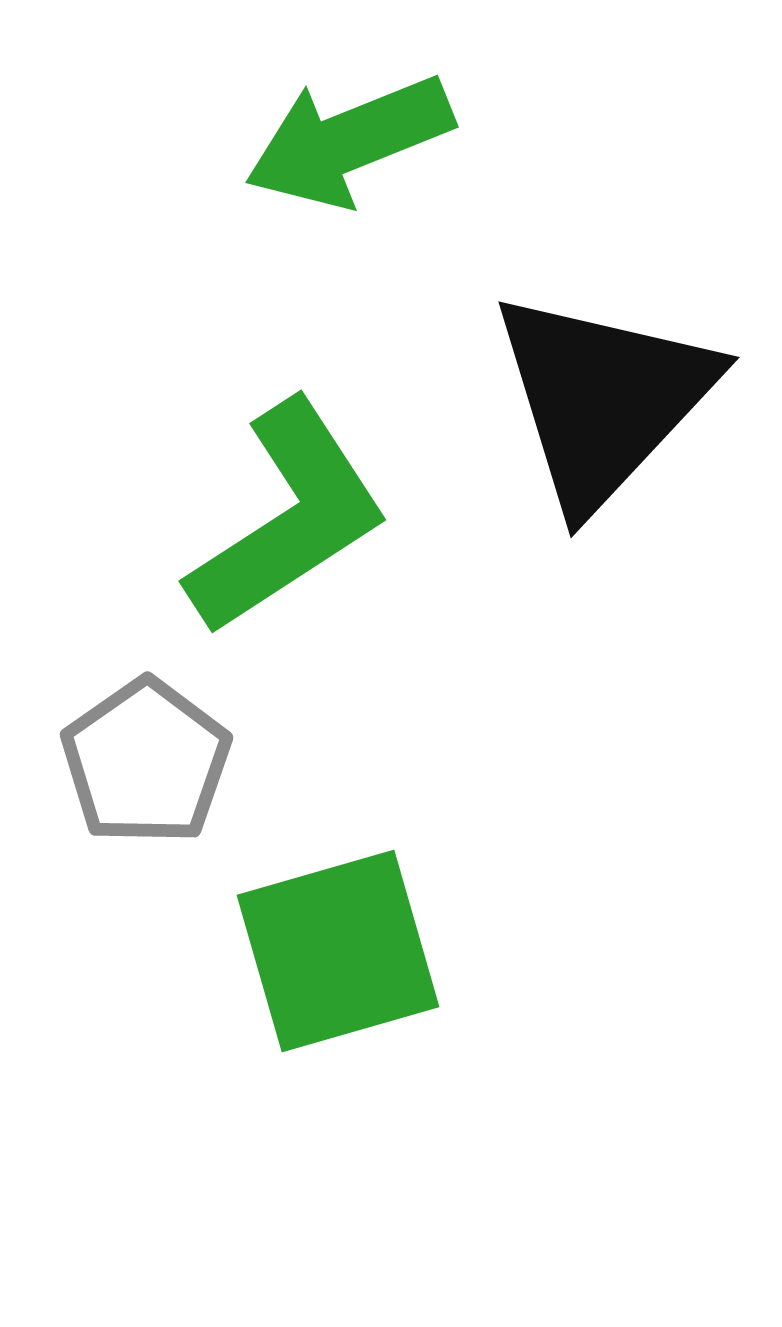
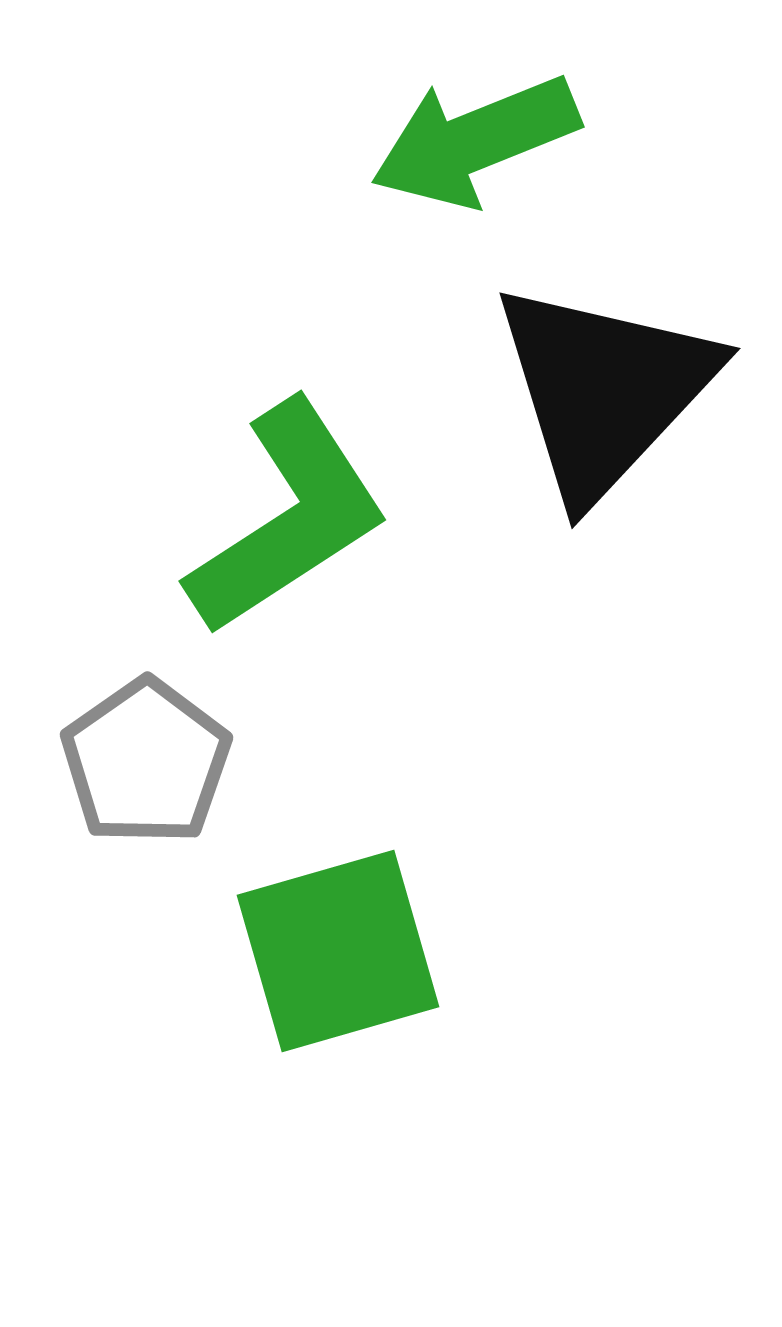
green arrow: moved 126 px right
black triangle: moved 1 px right, 9 px up
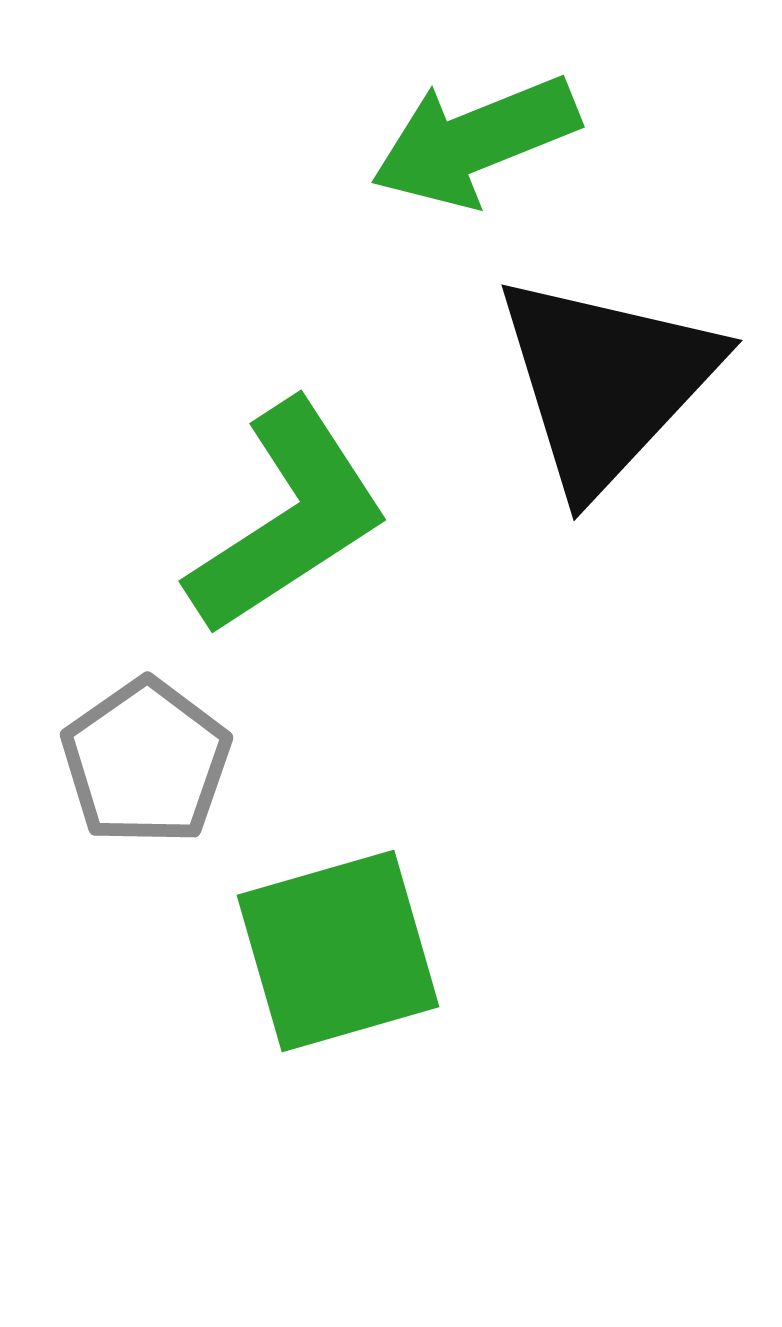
black triangle: moved 2 px right, 8 px up
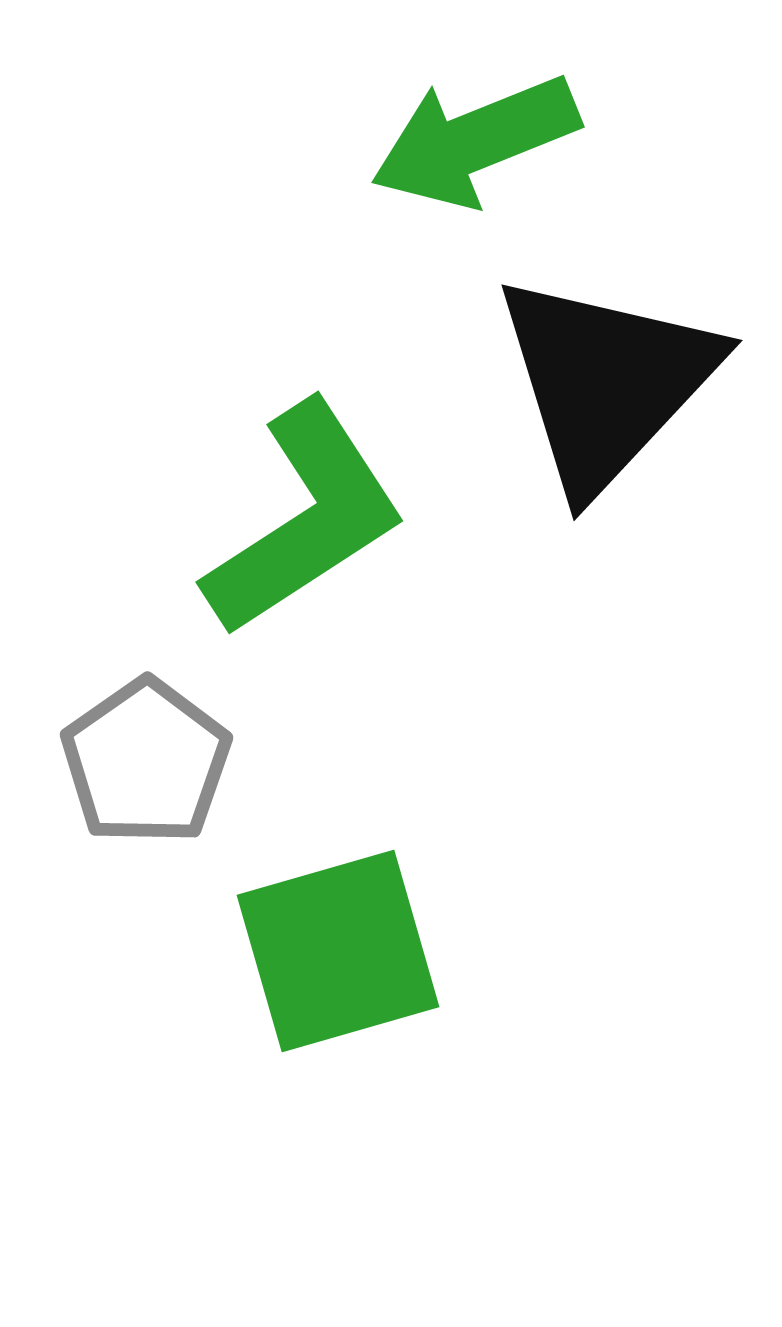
green L-shape: moved 17 px right, 1 px down
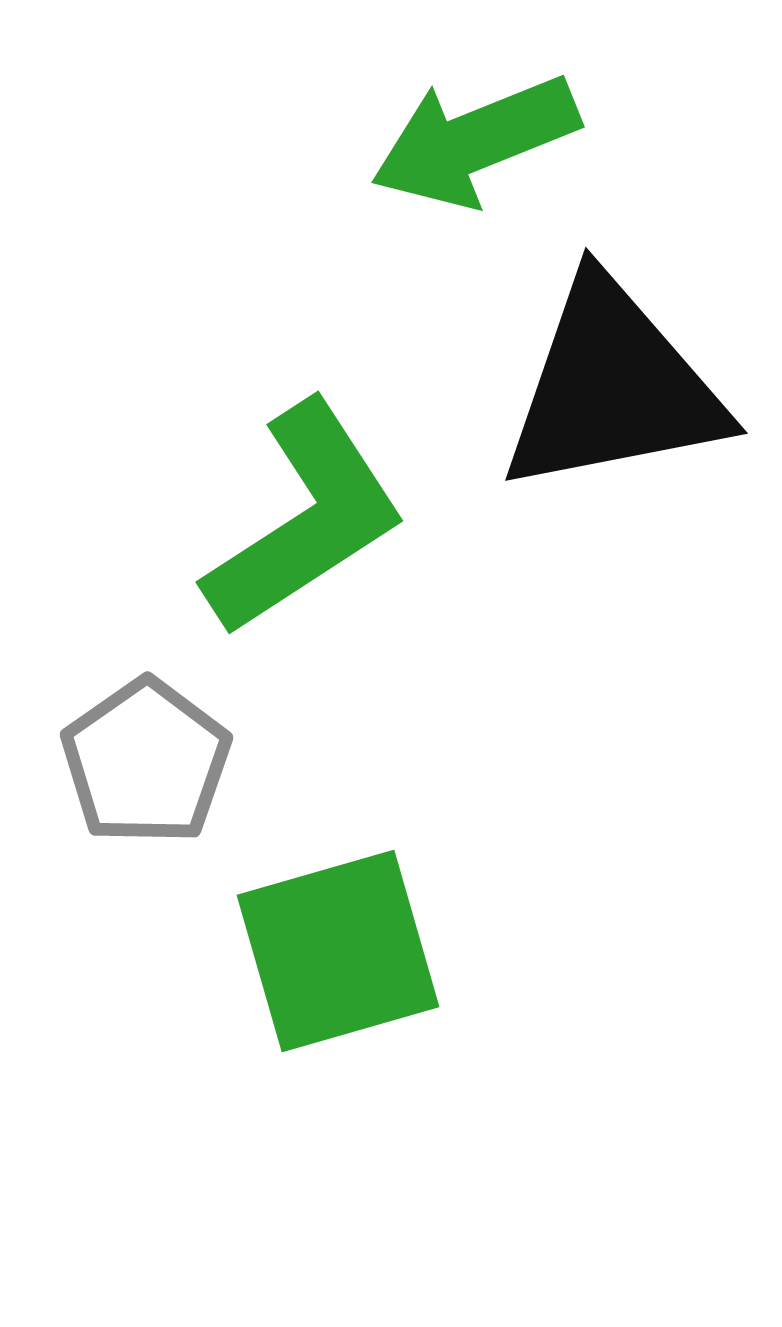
black triangle: moved 7 px right, 5 px down; rotated 36 degrees clockwise
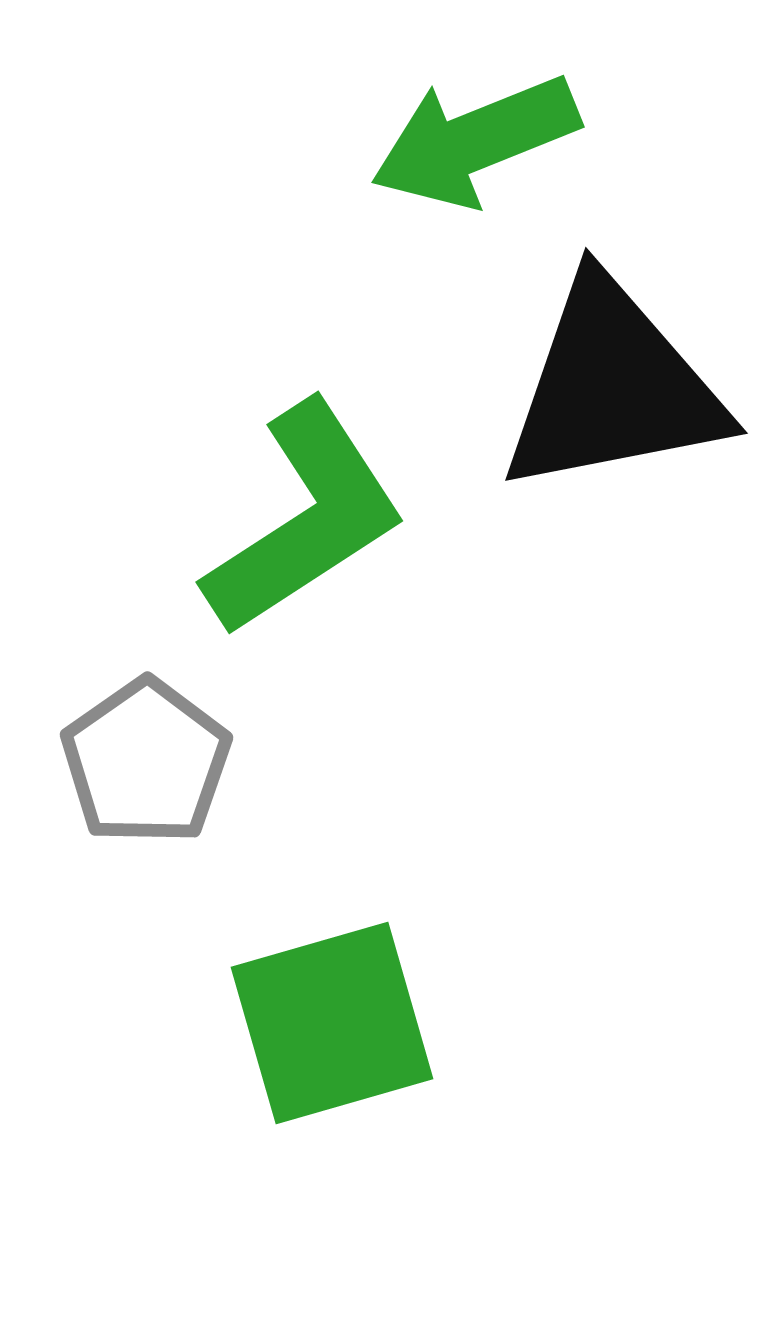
green square: moved 6 px left, 72 px down
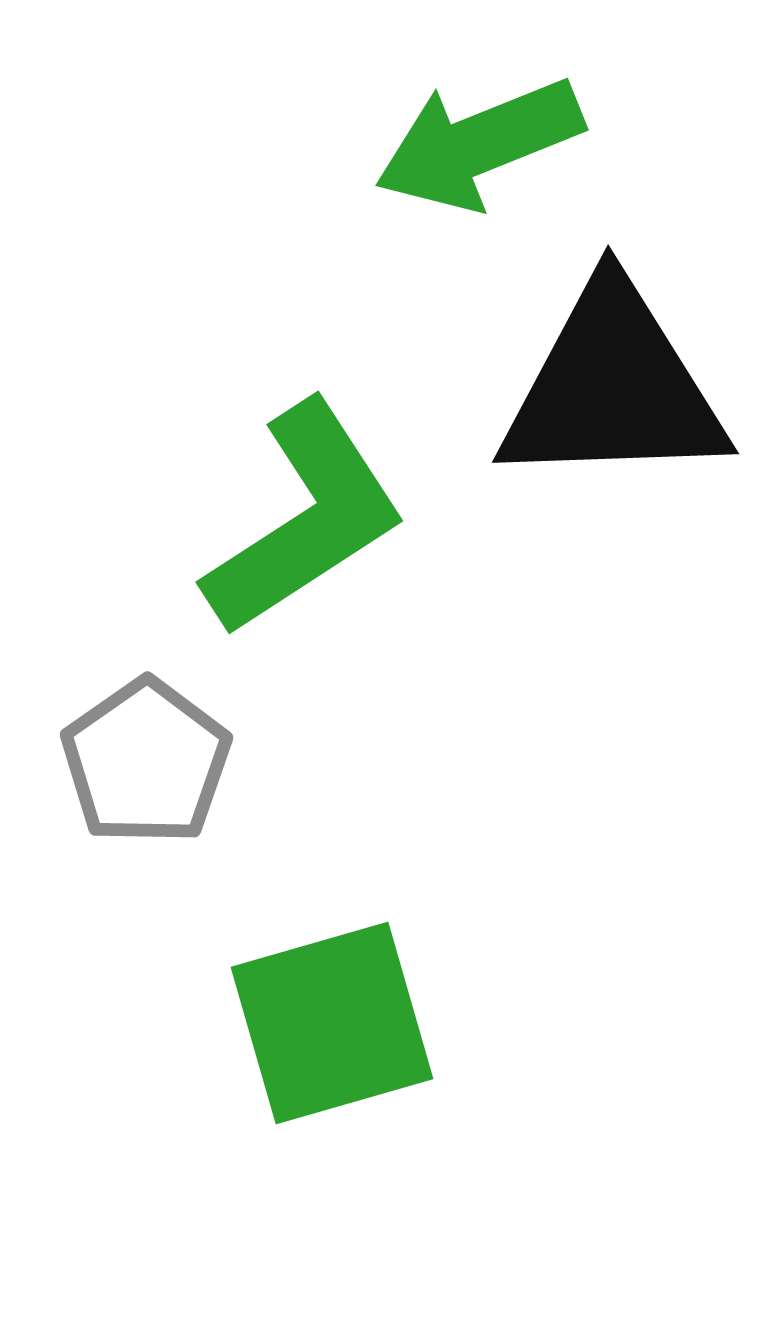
green arrow: moved 4 px right, 3 px down
black triangle: rotated 9 degrees clockwise
